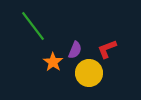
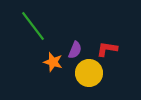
red L-shape: rotated 30 degrees clockwise
orange star: rotated 18 degrees counterclockwise
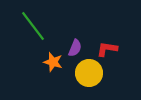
purple semicircle: moved 2 px up
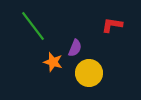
red L-shape: moved 5 px right, 24 px up
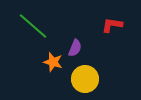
green line: rotated 12 degrees counterclockwise
yellow circle: moved 4 px left, 6 px down
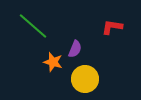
red L-shape: moved 2 px down
purple semicircle: moved 1 px down
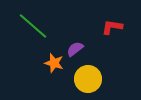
purple semicircle: rotated 150 degrees counterclockwise
orange star: moved 1 px right, 1 px down
yellow circle: moved 3 px right
